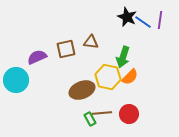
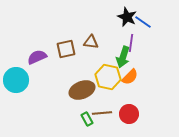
purple line: moved 29 px left, 23 px down
green rectangle: moved 3 px left
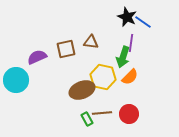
yellow hexagon: moved 5 px left
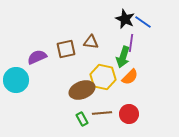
black star: moved 2 px left, 2 px down
green rectangle: moved 5 px left
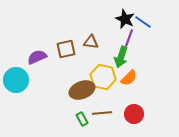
purple line: moved 2 px left, 5 px up; rotated 12 degrees clockwise
green arrow: moved 2 px left
orange semicircle: moved 1 px left, 1 px down
red circle: moved 5 px right
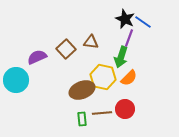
brown square: rotated 30 degrees counterclockwise
red circle: moved 9 px left, 5 px up
green rectangle: rotated 24 degrees clockwise
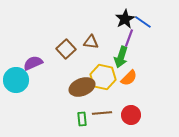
black star: rotated 18 degrees clockwise
purple semicircle: moved 4 px left, 6 px down
brown ellipse: moved 3 px up
red circle: moved 6 px right, 6 px down
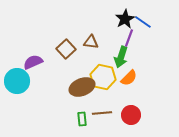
purple semicircle: moved 1 px up
cyan circle: moved 1 px right, 1 px down
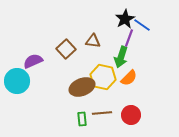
blue line: moved 1 px left, 3 px down
brown triangle: moved 2 px right, 1 px up
purple semicircle: moved 1 px up
